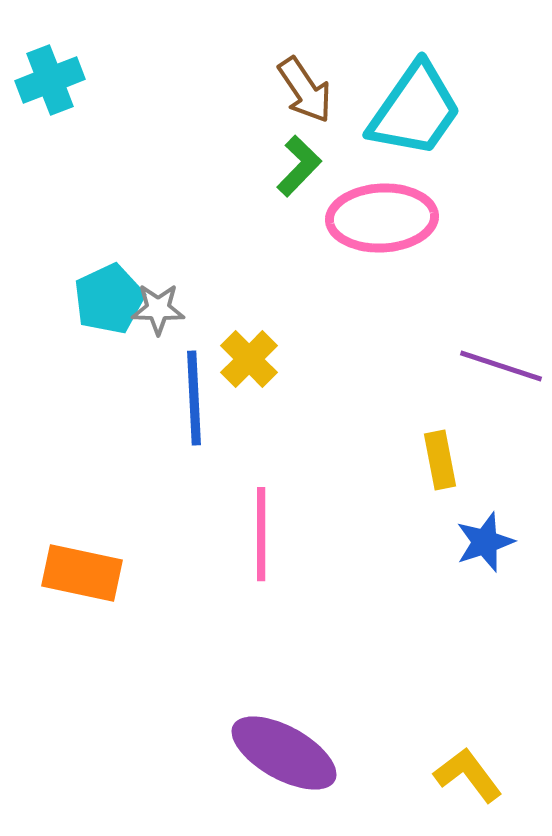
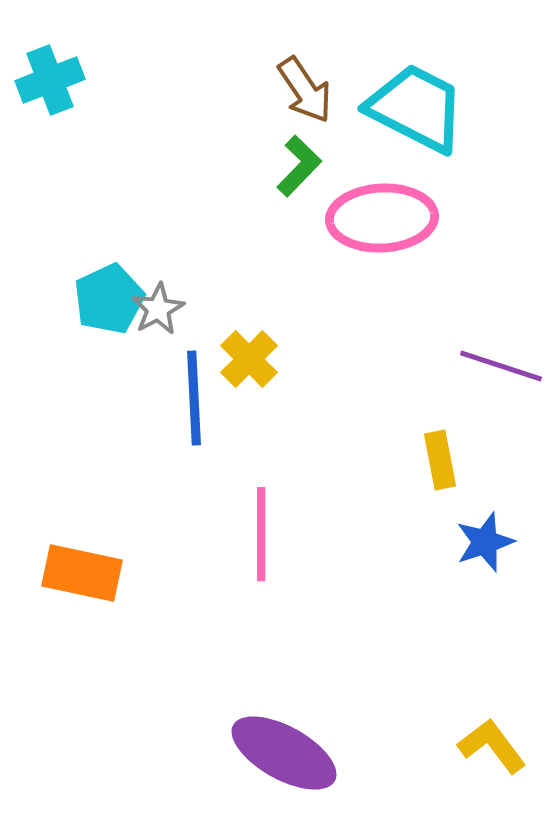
cyan trapezoid: moved 1 px right, 2 px up; rotated 98 degrees counterclockwise
gray star: rotated 30 degrees counterclockwise
yellow L-shape: moved 24 px right, 29 px up
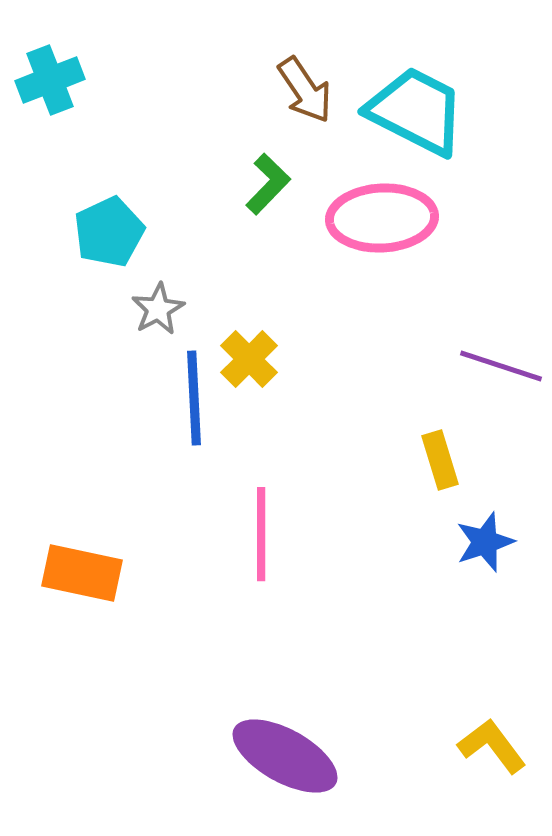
cyan trapezoid: moved 3 px down
green L-shape: moved 31 px left, 18 px down
cyan pentagon: moved 67 px up
yellow rectangle: rotated 6 degrees counterclockwise
purple ellipse: moved 1 px right, 3 px down
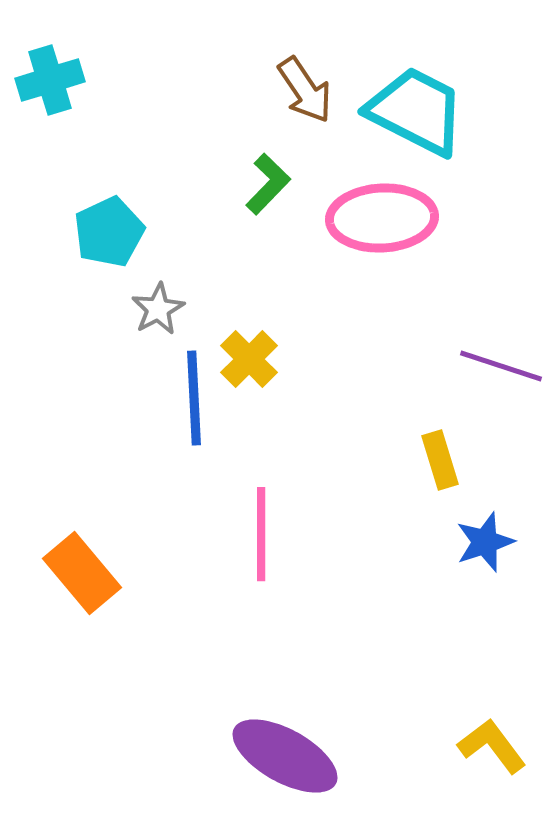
cyan cross: rotated 4 degrees clockwise
orange rectangle: rotated 38 degrees clockwise
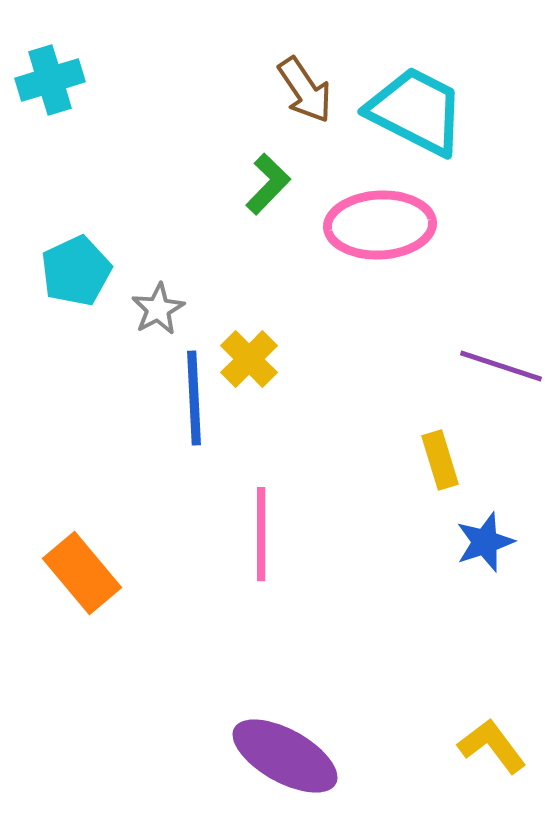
pink ellipse: moved 2 px left, 7 px down
cyan pentagon: moved 33 px left, 39 px down
